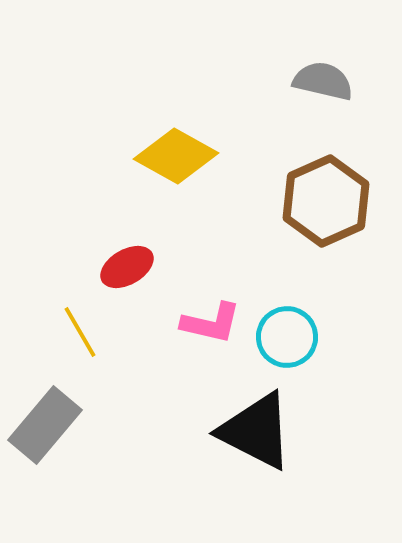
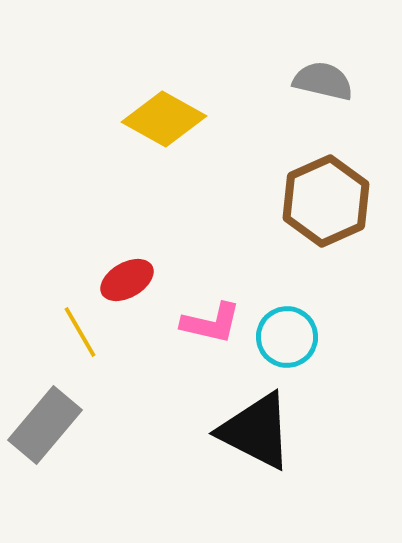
yellow diamond: moved 12 px left, 37 px up
red ellipse: moved 13 px down
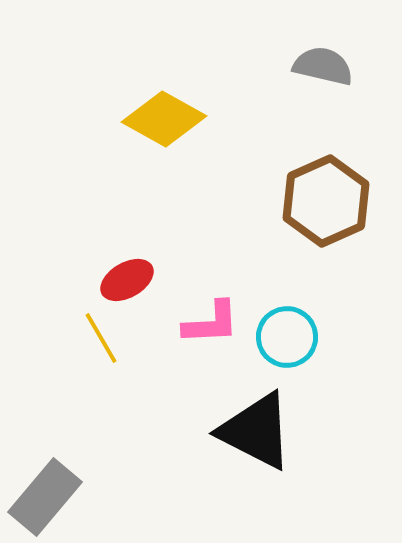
gray semicircle: moved 15 px up
pink L-shape: rotated 16 degrees counterclockwise
yellow line: moved 21 px right, 6 px down
gray rectangle: moved 72 px down
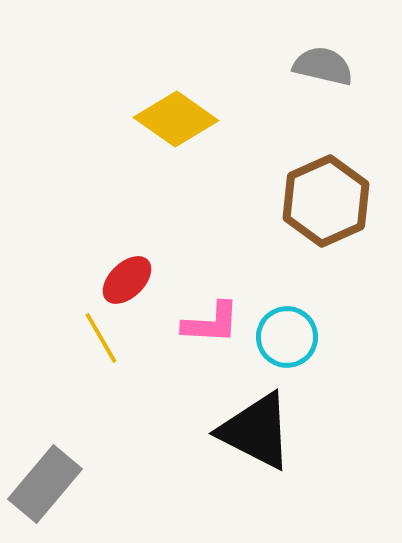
yellow diamond: moved 12 px right; rotated 6 degrees clockwise
red ellipse: rotated 14 degrees counterclockwise
pink L-shape: rotated 6 degrees clockwise
gray rectangle: moved 13 px up
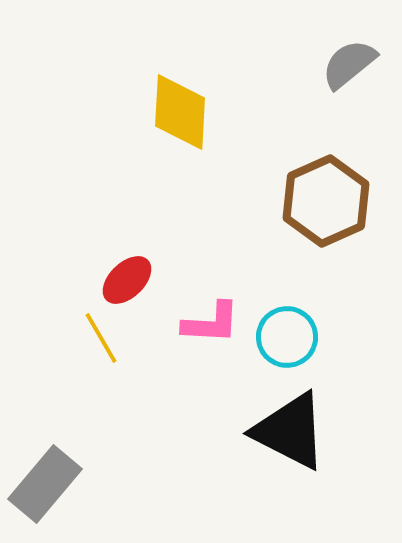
gray semicircle: moved 26 px right, 2 px up; rotated 52 degrees counterclockwise
yellow diamond: moved 4 px right, 7 px up; rotated 58 degrees clockwise
black triangle: moved 34 px right
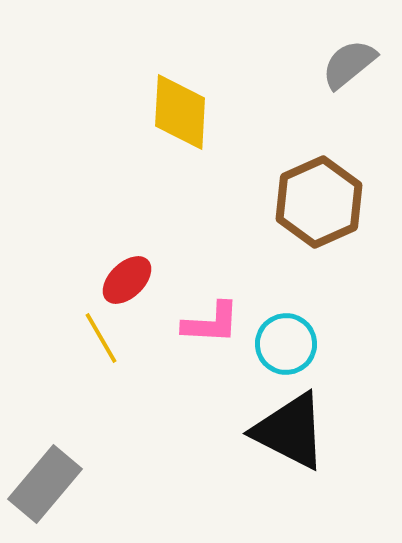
brown hexagon: moved 7 px left, 1 px down
cyan circle: moved 1 px left, 7 px down
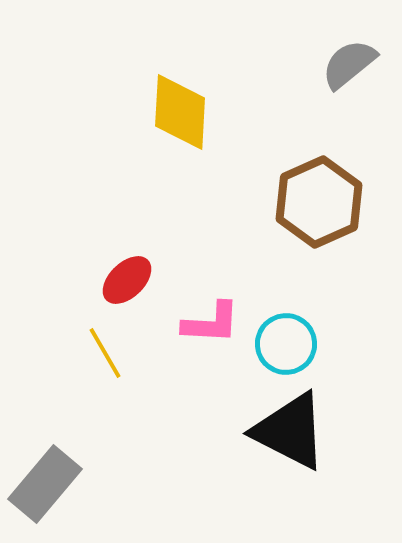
yellow line: moved 4 px right, 15 px down
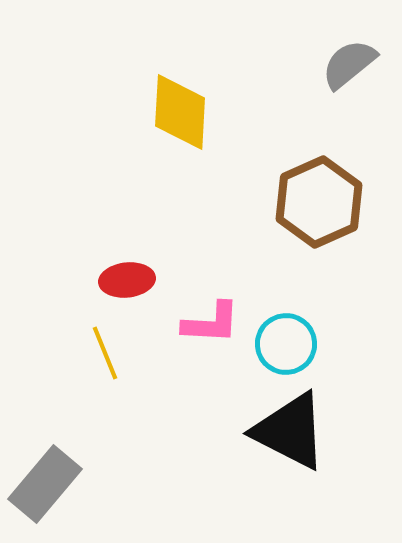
red ellipse: rotated 38 degrees clockwise
yellow line: rotated 8 degrees clockwise
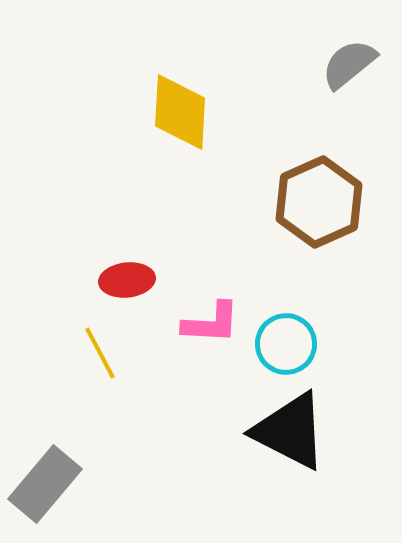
yellow line: moved 5 px left; rotated 6 degrees counterclockwise
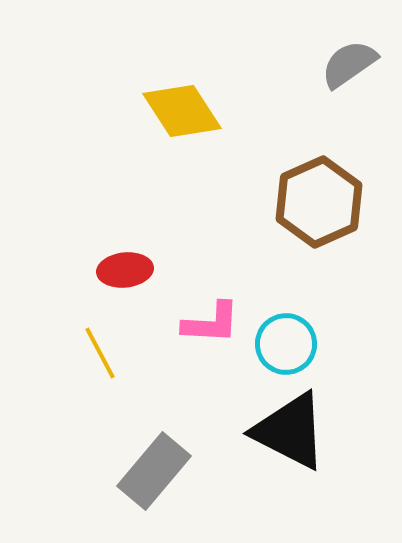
gray semicircle: rotated 4 degrees clockwise
yellow diamond: moved 2 px right, 1 px up; rotated 36 degrees counterclockwise
red ellipse: moved 2 px left, 10 px up
gray rectangle: moved 109 px right, 13 px up
